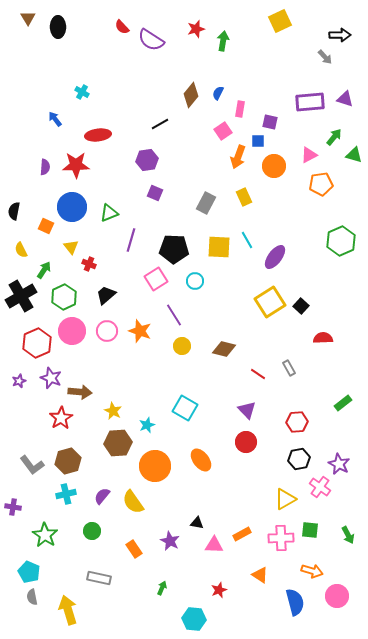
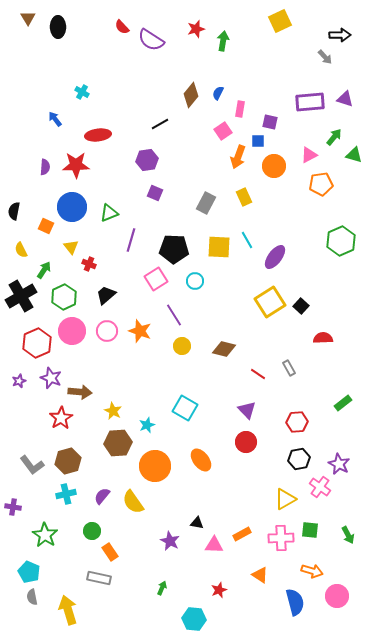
orange rectangle at (134, 549): moved 24 px left, 3 px down
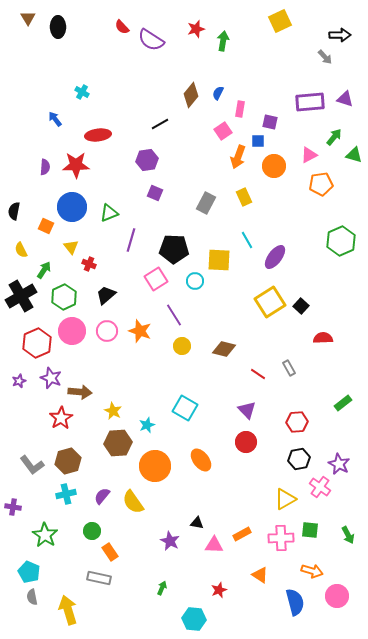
yellow square at (219, 247): moved 13 px down
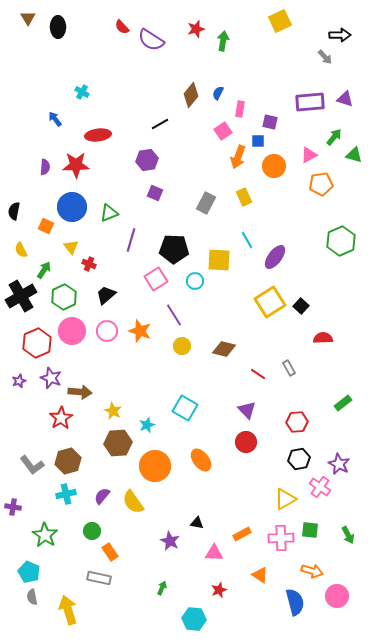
pink triangle at (214, 545): moved 8 px down
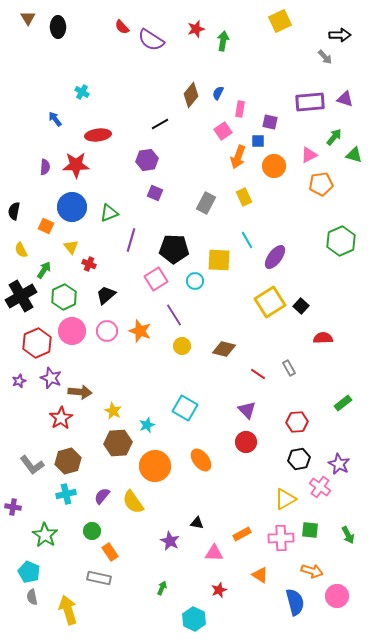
cyan hexagon at (194, 619): rotated 20 degrees clockwise
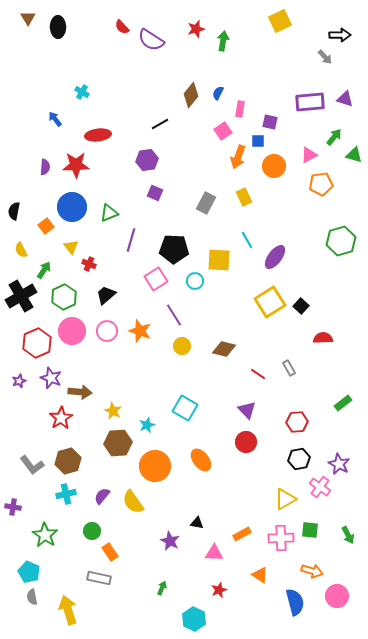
orange square at (46, 226): rotated 28 degrees clockwise
green hexagon at (341, 241): rotated 8 degrees clockwise
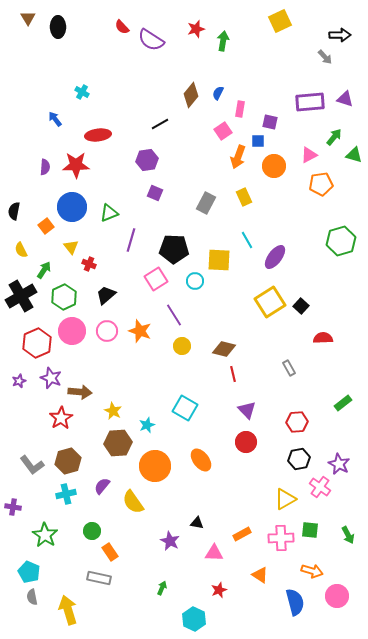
red line at (258, 374): moved 25 px left; rotated 42 degrees clockwise
purple semicircle at (102, 496): moved 10 px up
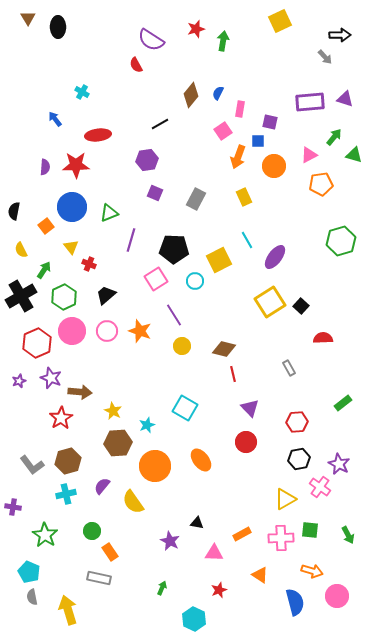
red semicircle at (122, 27): moved 14 px right, 38 px down; rotated 14 degrees clockwise
gray rectangle at (206, 203): moved 10 px left, 4 px up
yellow square at (219, 260): rotated 30 degrees counterclockwise
purple triangle at (247, 410): moved 3 px right, 2 px up
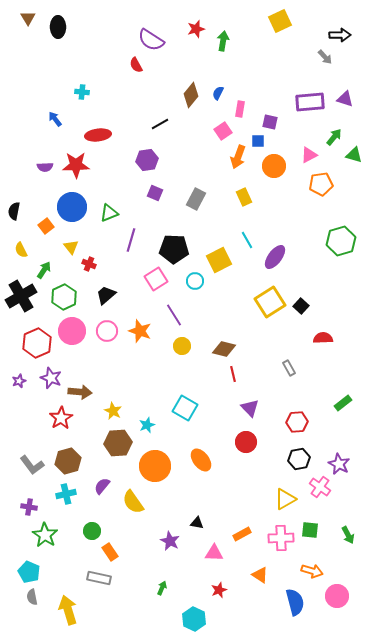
cyan cross at (82, 92): rotated 24 degrees counterclockwise
purple semicircle at (45, 167): rotated 84 degrees clockwise
purple cross at (13, 507): moved 16 px right
